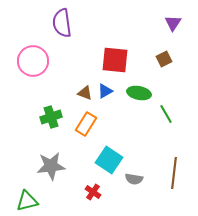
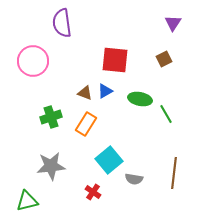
green ellipse: moved 1 px right, 6 px down
cyan square: rotated 16 degrees clockwise
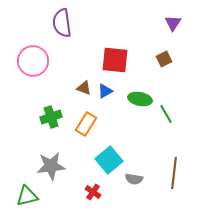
brown triangle: moved 1 px left, 5 px up
green triangle: moved 5 px up
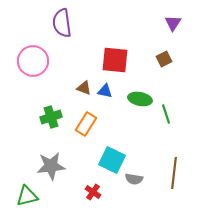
blue triangle: rotated 42 degrees clockwise
green line: rotated 12 degrees clockwise
cyan square: moved 3 px right; rotated 24 degrees counterclockwise
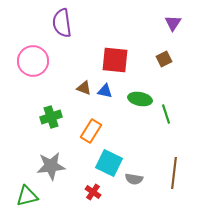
orange rectangle: moved 5 px right, 7 px down
cyan square: moved 3 px left, 3 px down
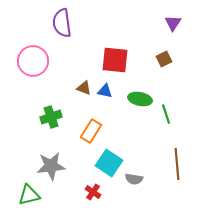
cyan square: rotated 8 degrees clockwise
brown line: moved 3 px right, 9 px up; rotated 12 degrees counterclockwise
green triangle: moved 2 px right, 1 px up
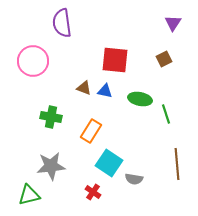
green cross: rotated 30 degrees clockwise
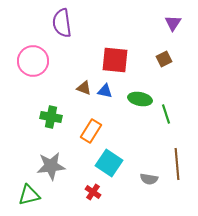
gray semicircle: moved 15 px right
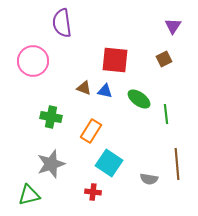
purple triangle: moved 3 px down
green ellipse: moved 1 px left; rotated 25 degrees clockwise
green line: rotated 12 degrees clockwise
gray star: moved 2 px up; rotated 12 degrees counterclockwise
red cross: rotated 28 degrees counterclockwise
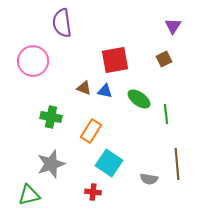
red square: rotated 16 degrees counterclockwise
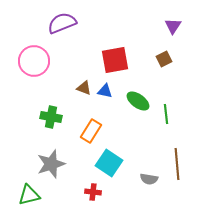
purple semicircle: rotated 76 degrees clockwise
pink circle: moved 1 px right
green ellipse: moved 1 px left, 2 px down
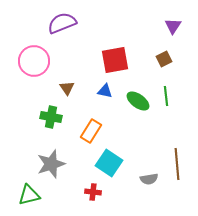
brown triangle: moved 17 px left; rotated 35 degrees clockwise
green line: moved 18 px up
gray semicircle: rotated 18 degrees counterclockwise
